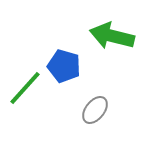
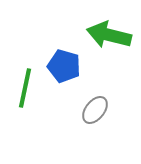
green arrow: moved 3 px left, 1 px up
green line: rotated 30 degrees counterclockwise
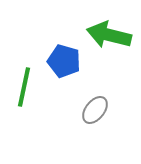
blue pentagon: moved 5 px up
green line: moved 1 px left, 1 px up
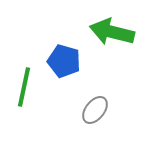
green arrow: moved 3 px right, 3 px up
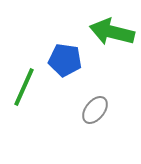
blue pentagon: moved 1 px right, 1 px up; rotated 8 degrees counterclockwise
green line: rotated 12 degrees clockwise
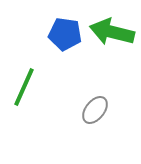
blue pentagon: moved 26 px up
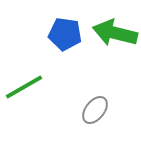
green arrow: moved 3 px right, 1 px down
green line: rotated 36 degrees clockwise
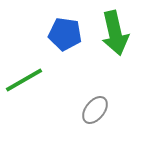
green arrow: rotated 117 degrees counterclockwise
green line: moved 7 px up
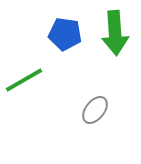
green arrow: rotated 9 degrees clockwise
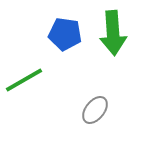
green arrow: moved 2 px left
